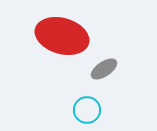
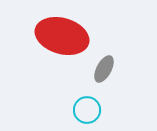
gray ellipse: rotated 28 degrees counterclockwise
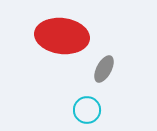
red ellipse: rotated 9 degrees counterclockwise
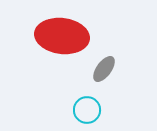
gray ellipse: rotated 8 degrees clockwise
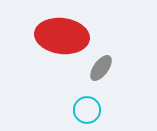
gray ellipse: moved 3 px left, 1 px up
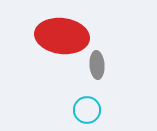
gray ellipse: moved 4 px left, 3 px up; rotated 40 degrees counterclockwise
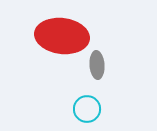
cyan circle: moved 1 px up
